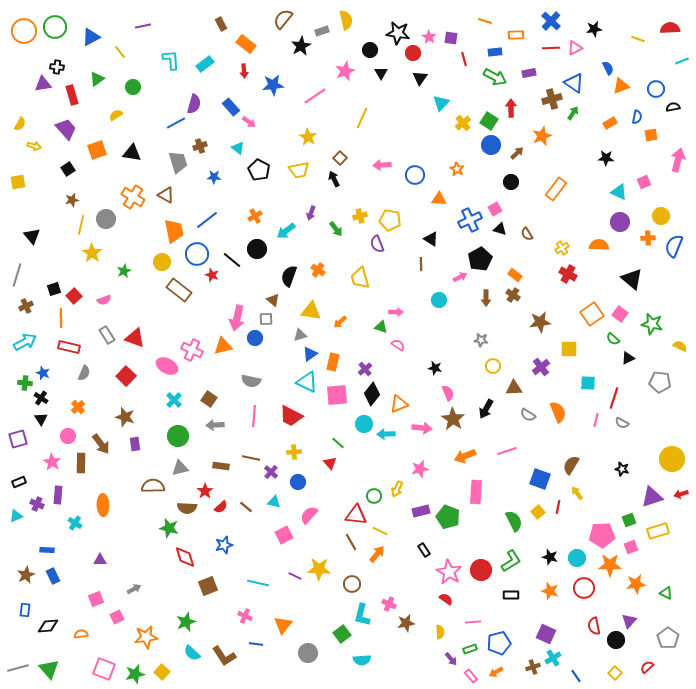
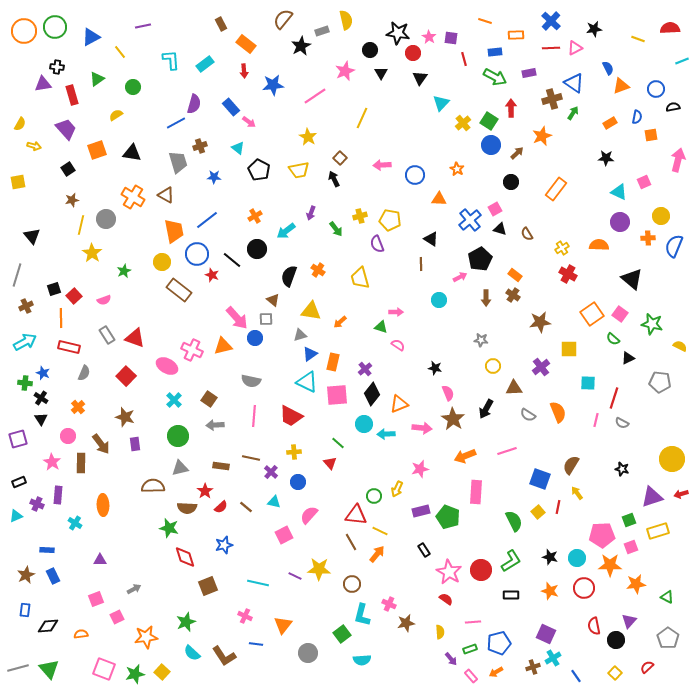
blue cross at (470, 220): rotated 15 degrees counterclockwise
pink arrow at (237, 318): rotated 55 degrees counterclockwise
green triangle at (666, 593): moved 1 px right, 4 px down
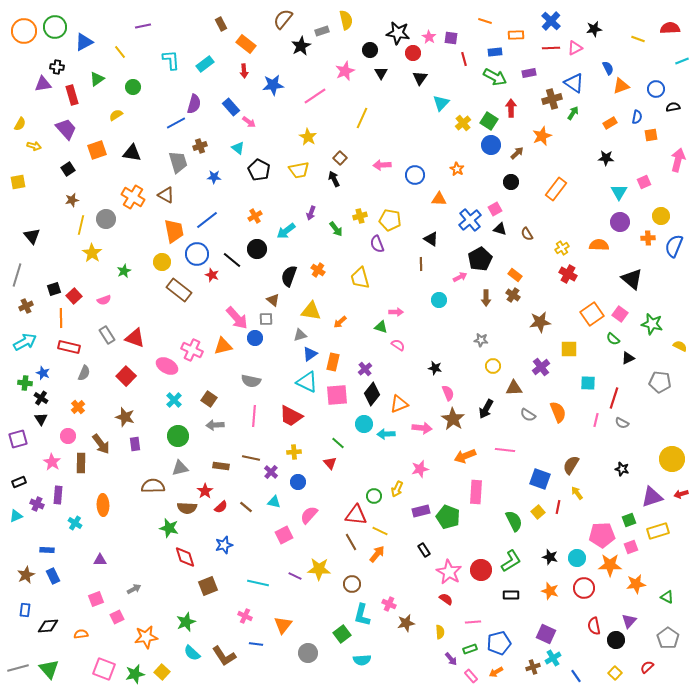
blue triangle at (91, 37): moved 7 px left, 5 px down
cyan triangle at (619, 192): rotated 36 degrees clockwise
pink line at (507, 451): moved 2 px left, 1 px up; rotated 24 degrees clockwise
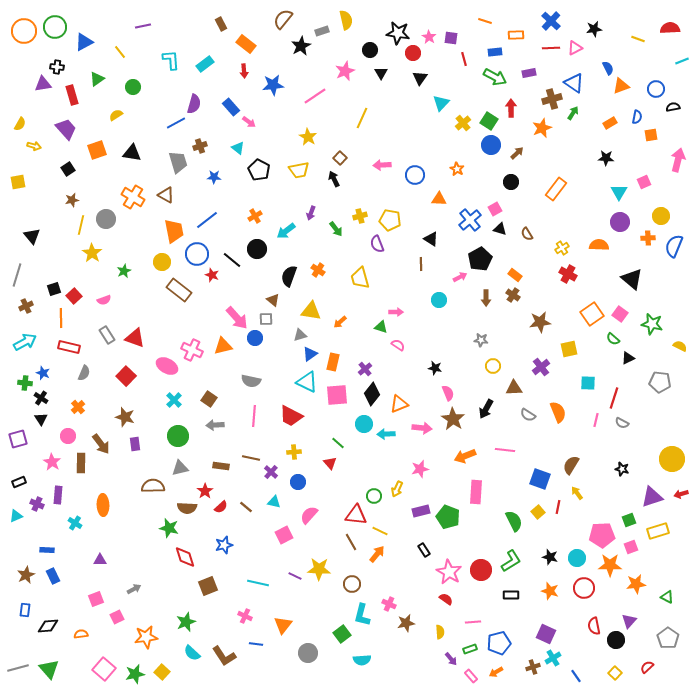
orange star at (542, 136): moved 8 px up
yellow square at (569, 349): rotated 12 degrees counterclockwise
pink square at (104, 669): rotated 20 degrees clockwise
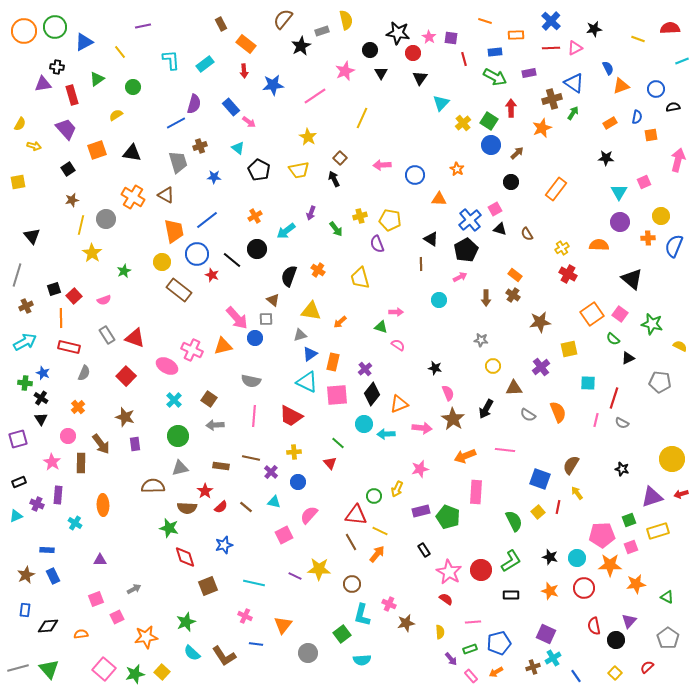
black pentagon at (480, 259): moved 14 px left, 9 px up
cyan line at (258, 583): moved 4 px left
